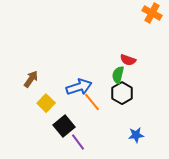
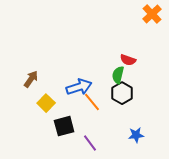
orange cross: moved 1 px down; rotated 18 degrees clockwise
black square: rotated 25 degrees clockwise
purple line: moved 12 px right, 1 px down
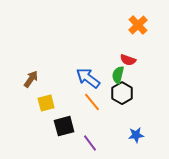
orange cross: moved 14 px left, 11 px down
blue arrow: moved 9 px right, 9 px up; rotated 125 degrees counterclockwise
yellow square: rotated 30 degrees clockwise
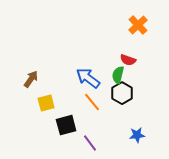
black square: moved 2 px right, 1 px up
blue star: moved 1 px right
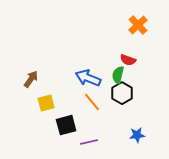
blue arrow: rotated 15 degrees counterclockwise
purple line: moved 1 px left, 1 px up; rotated 66 degrees counterclockwise
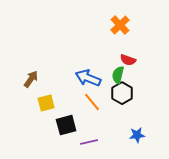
orange cross: moved 18 px left
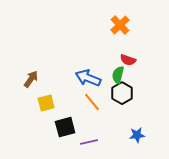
black square: moved 1 px left, 2 px down
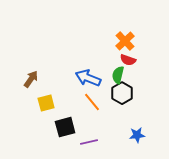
orange cross: moved 5 px right, 16 px down
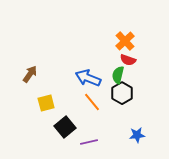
brown arrow: moved 1 px left, 5 px up
black square: rotated 25 degrees counterclockwise
